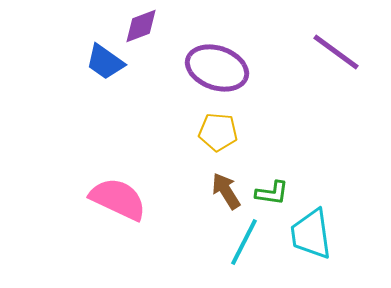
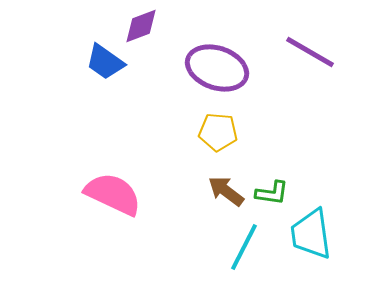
purple line: moved 26 px left; rotated 6 degrees counterclockwise
brown arrow: rotated 21 degrees counterclockwise
pink semicircle: moved 5 px left, 5 px up
cyan line: moved 5 px down
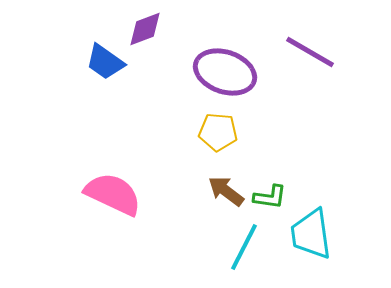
purple diamond: moved 4 px right, 3 px down
purple ellipse: moved 8 px right, 4 px down
green L-shape: moved 2 px left, 4 px down
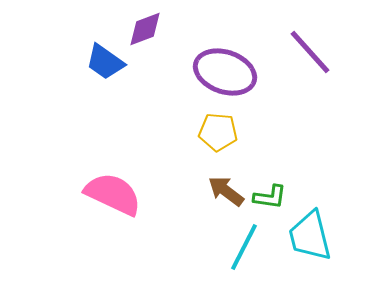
purple line: rotated 18 degrees clockwise
cyan trapezoid: moved 1 px left, 2 px down; rotated 6 degrees counterclockwise
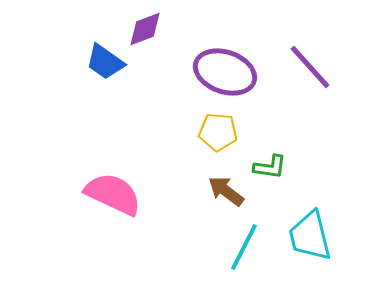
purple line: moved 15 px down
green L-shape: moved 30 px up
